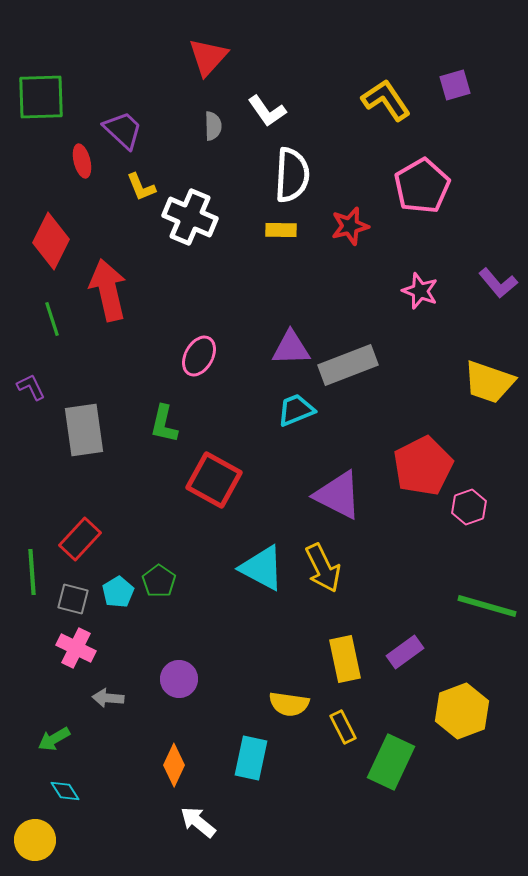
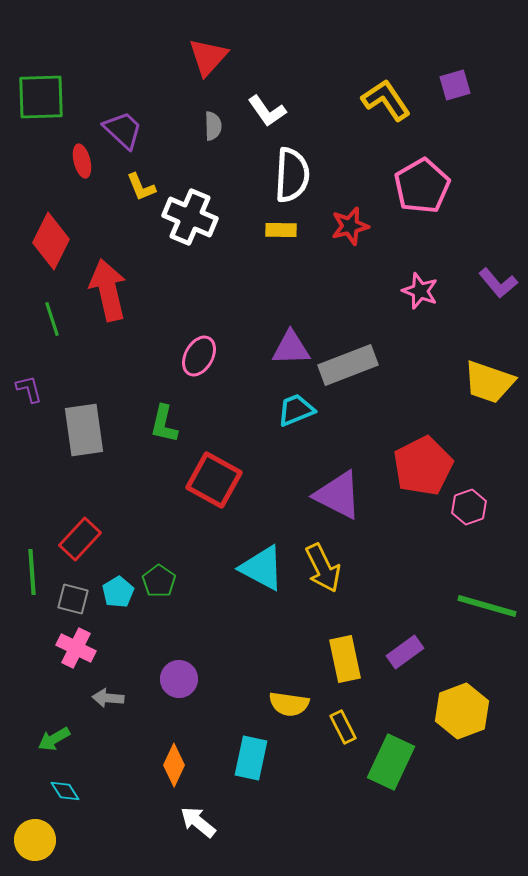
purple L-shape at (31, 387): moved 2 px left, 2 px down; rotated 12 degrees clockwise
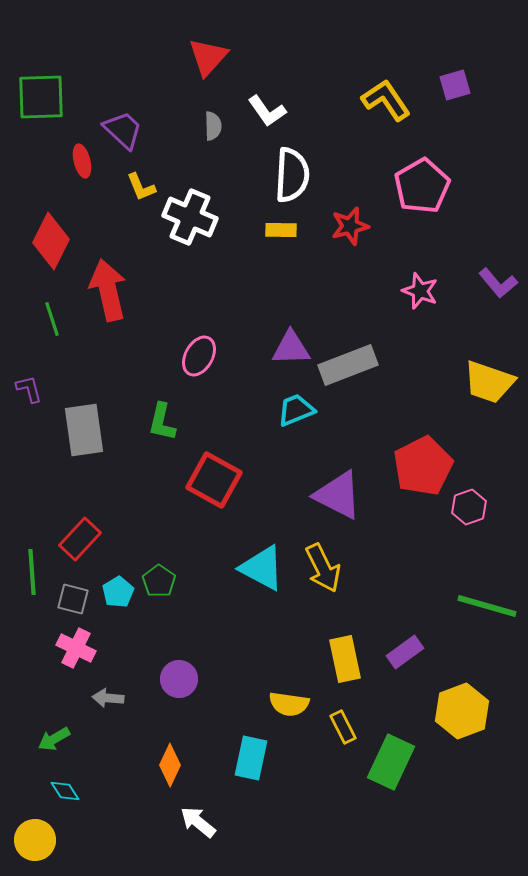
green L-shape at (164, 424): moved 2 px left, 2 px up
orange diamond at (174, 765): moved 4 px left
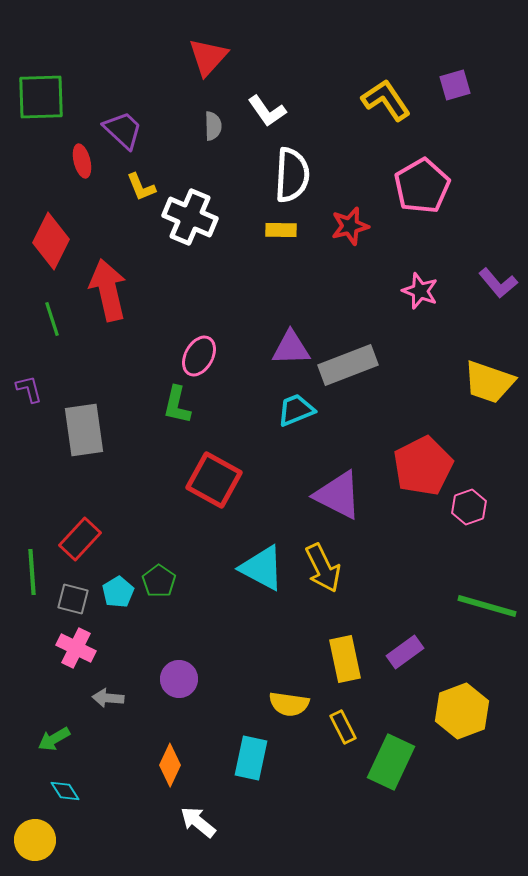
green L-shape at (162, 422): moved 15 px right, 17 px up
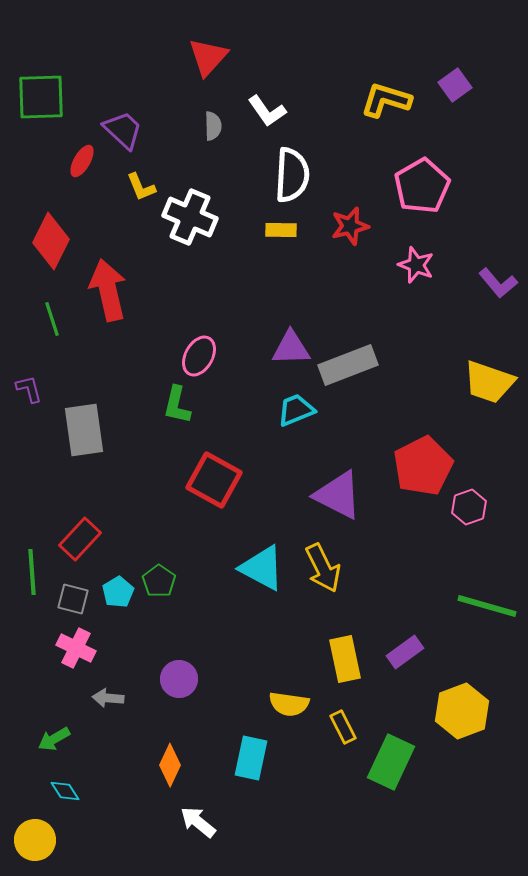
purple square at (455, 85): rotated 20 degrees counterclockwise
yellow L-shape at (386, 100): rotated 39 degrees counterclockwise
red ellipse at (82, 161): rotated 44 degrees clockwise
pink star at (420, 291): moved 4 px left, 26 px up
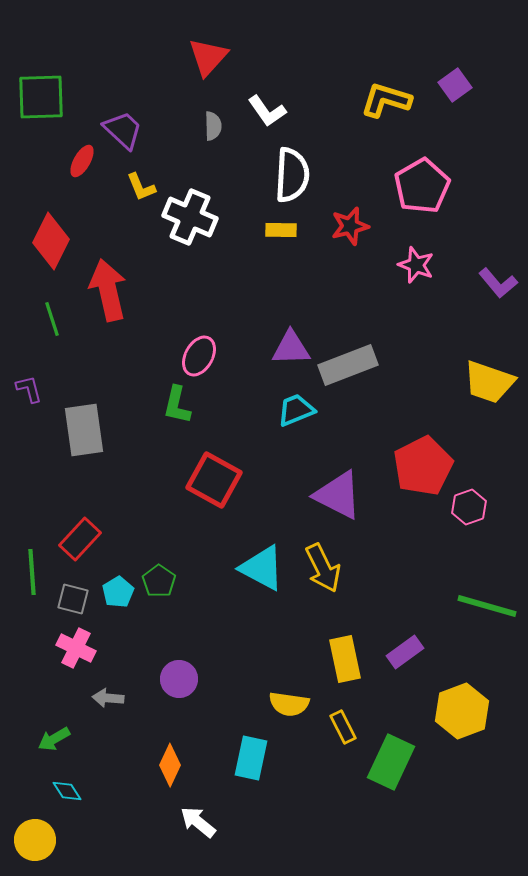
cyan diamond at (65, 791): moved 2 px right
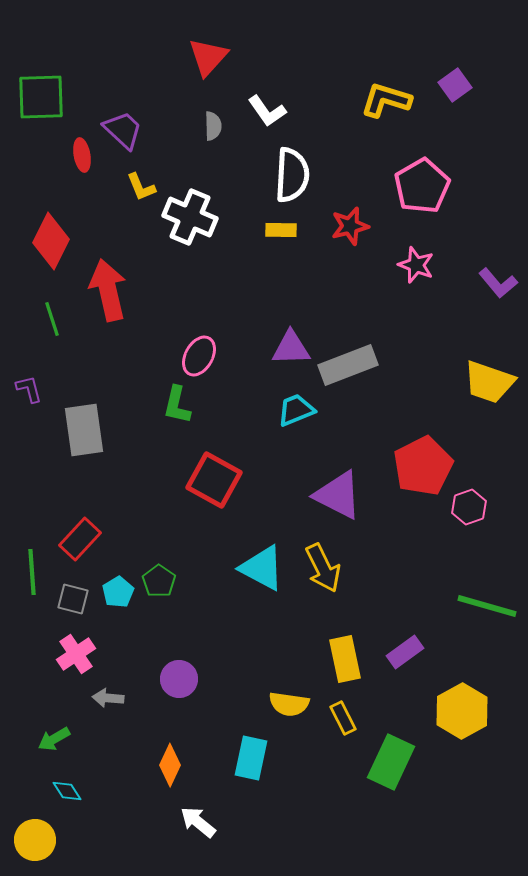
red ellipse at (82, 161): moved 6 px up; rotated 40 degrees counterclockwise
pink cross at (76, 648): moved 6 px down; rotated 30 degrees clockwise
yellow hexagon at (462, 711): rotated 8 degrees counterclockwise
yellow rectangle at (343, 727): moved 9 px up
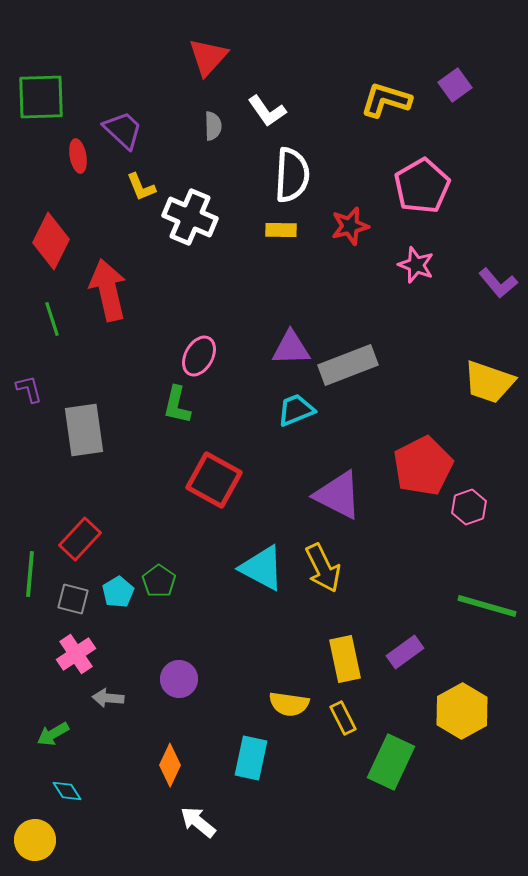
red ellipse at (82, 155): moved 4 px left, 1 px down
green line at (32, 572): moved 2 px left, 2 px down; rotated 9 degrees clockwise
green arrow at (54, 739): moved 1 px left, 5 px up
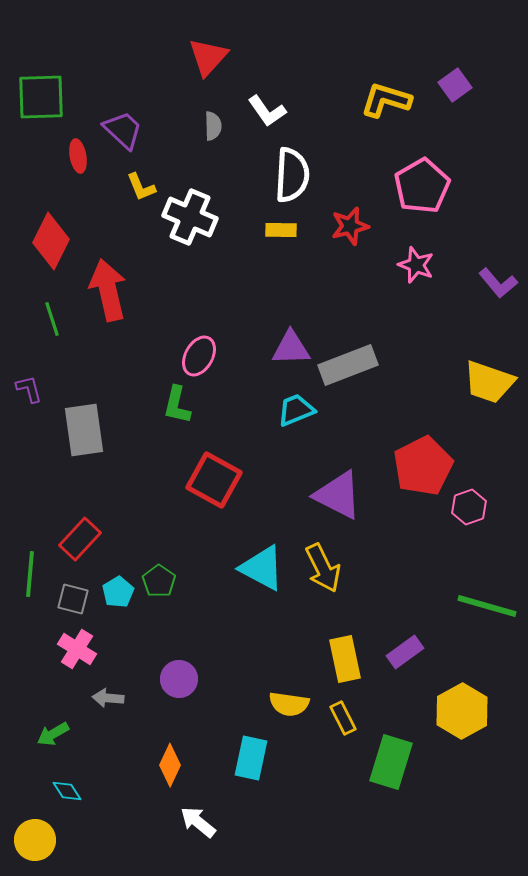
pink cross at (76, 654): moved 1 px right, 5 px up; rotated 24 degrees counterclockwise
green rectangle at (391, 762): rotated 8 degrees counterclockwise
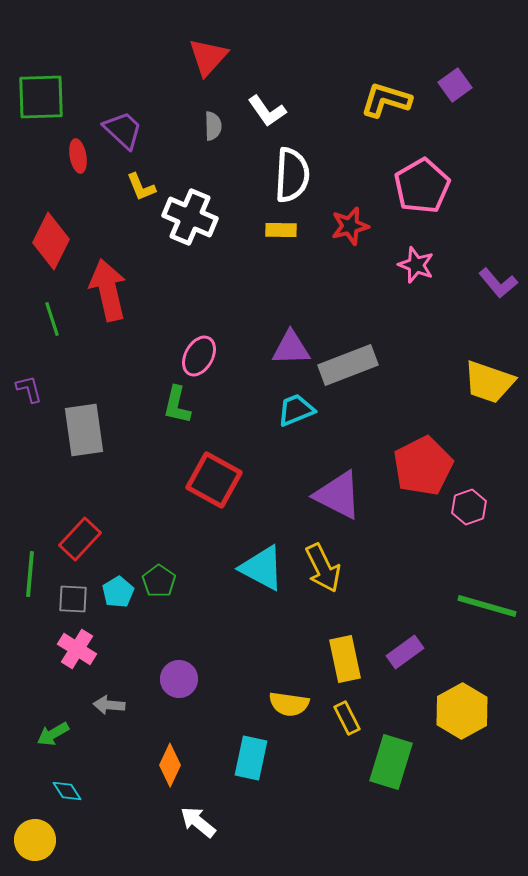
gray square at (73, 599): rotated 12 degrees counterclockwise
gray arrow at (108, 698): moved 1 px right, 7 px down
yellow rectangle at (343, 718): moved 4 px right
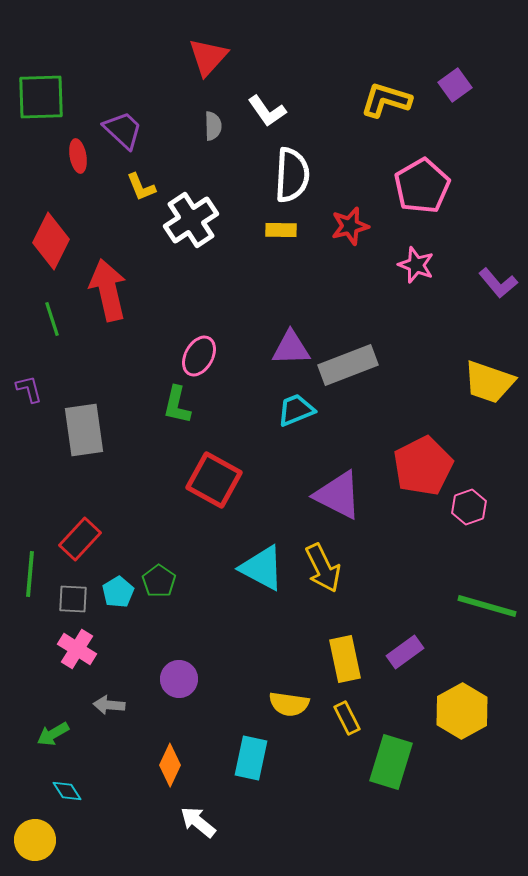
white cross at (190, 217): moved 1 px right, 3 px down; rotated 34 degrees clockwise
